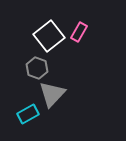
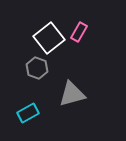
white square: moved 2 px down
gray triangle: moved 20 px right; rotated 32 degrees clockwise
cyan rectangle: moved 1 px up
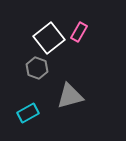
gray triangle: moved 2 px left, 2 px down
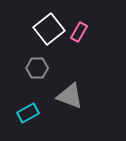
white square: moved 9 px up
gray hexagon: rotated 20 degrees counterclockwise
gray triangle: rotated 36 degrees clockwise
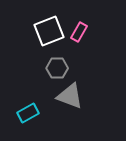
white square: moved 2 px down; rotated 16 degrees clockwise
gray hexagon: moved 20 px right
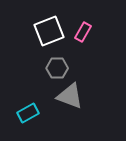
pink rectangle: moved 4 px right
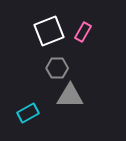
gray triangle: rotated 20 degrees counterclockwise
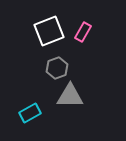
gray hexagon: rotated 20 degrees counterclockwise
cyan rectangle: moved 2 px right
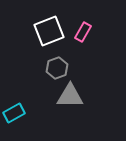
cyan rectangle: moved 16 px left
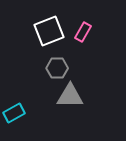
gray hexagon: rotated 20 degrees clockwise
